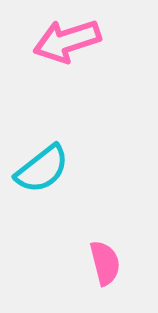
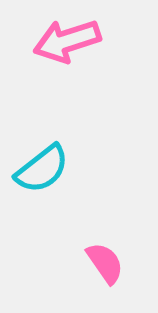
pink semicircle: rotated 21 degrees counterclockwise
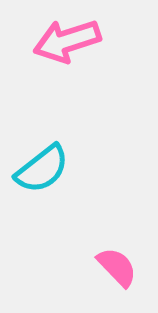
pink semicircle: moved 12 px right, 4 px down; rotated 9 degrees counterclockwise
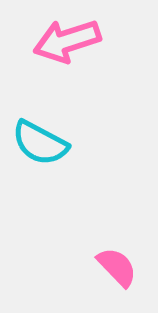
cyan semicircle: moved 2 px left, 26 px up; rotated 66 degrees clockwise
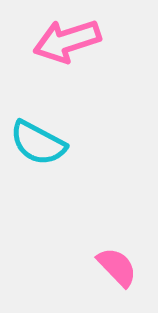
cyan semicircle: moved 2 px left
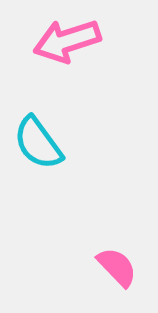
cyan semicircle: rotated 26 degrees clockwise
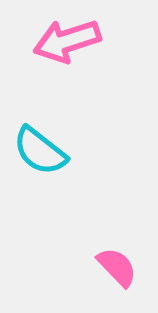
cyan semicircle: moved 2 px right, 8 px down; rotated 16 degrees counterclockwise
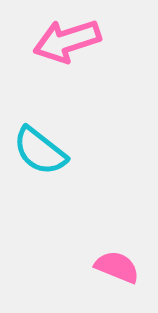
pink semicircle: rotated 24 degrees counterclockwise
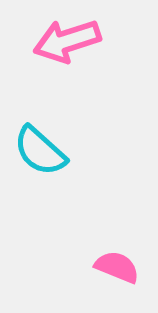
cyan semicircle: rotated 4 degrees clockwise
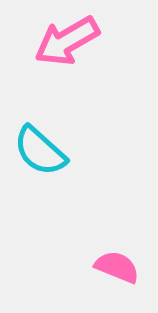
pink arrow: rotated 12 degrees counterclockwise
